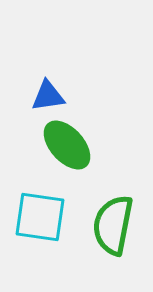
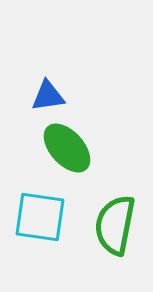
green ellipse: moved 3 px down
green semicircle: moved 2 px right
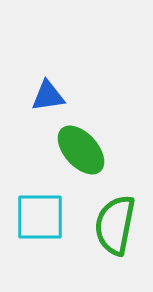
green ellipse: moved 14 px right, 2 px down
cyan square: rotated 8 degrees counterclockwise
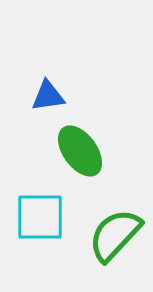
green ellipse: moved 1 px left, 1 px down; rotated 6 degrees clockwise
green semicircle: moved 10 px down; rotated 32 degrees clockwise
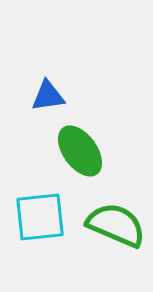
cyan square: rotated 6 degrees counterclockwise
green semicircle: moved 1 px right, 10 px up; rotated 70 degrees clockwise
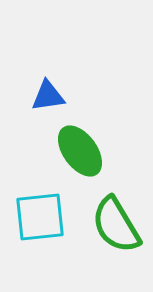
green semicircle: rotated 144 degrees counterclockwise
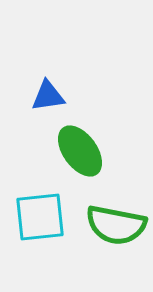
green semicircle: rotated 48 degrees counterclockwise
